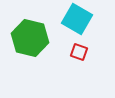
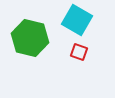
cyan square: moved 1 px down
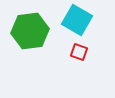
green hexagon: moved 7 px up; rotated 21 degrees counterclockwise
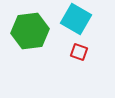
cyan square: moved 1 px left, 1 px up
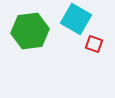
red square: moved 15 px right, 8 px up
